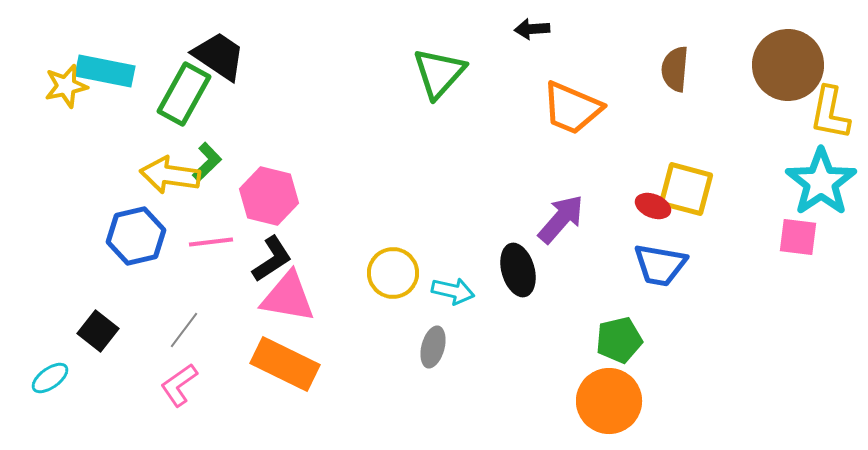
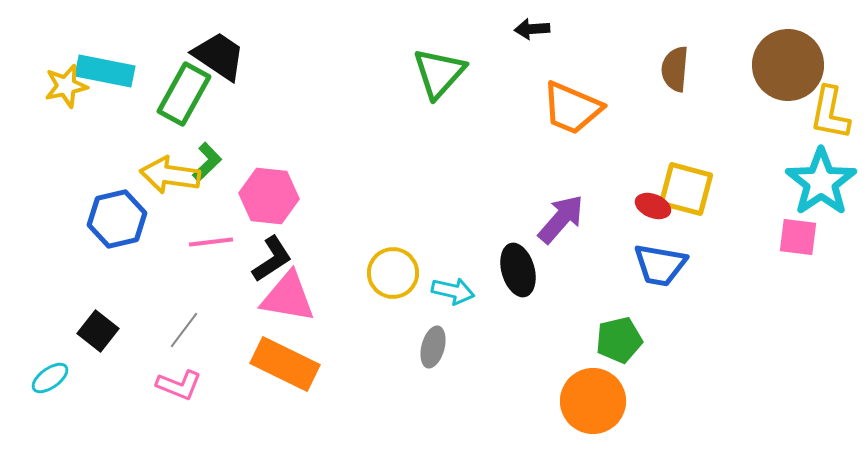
pink hexagon: rotated 8 degrees counterclockwise
blue hexagon: moved 19 px left, 17 px up
pink L-shape: rotated 123 degrees counterclockwise
orange circle: moved 16 px left
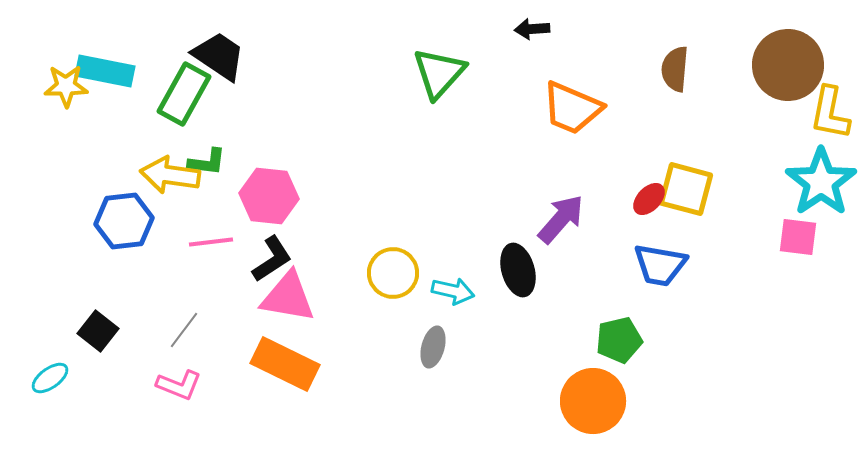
yellow star: rotated 12 degrees clockwise
green L-shape: rotated 51 degrees clockwise
red ellipse: moved 4 px left, 7 px up; rotated 68 degrees counterclockwise
blue hexagon: moved 7 px right, 2 px down; rotated 6 degrees clockwise
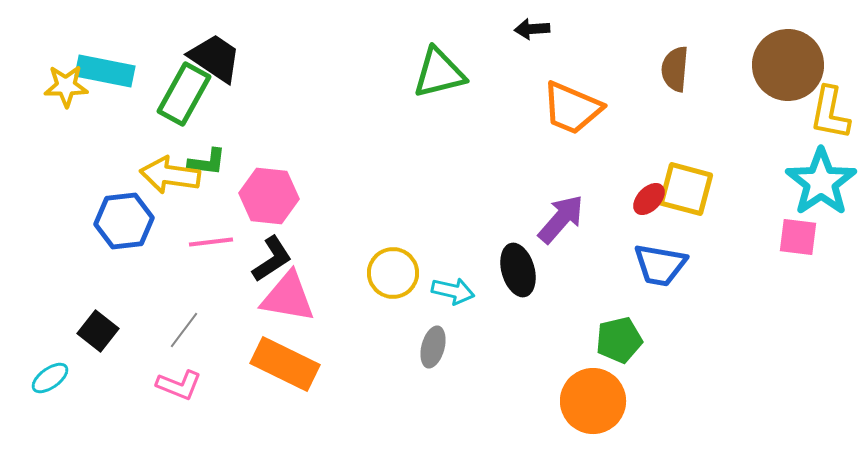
black trapezoid: moved 4 px left, 2 px down
green triangle: rotated 34 degrees clockwise
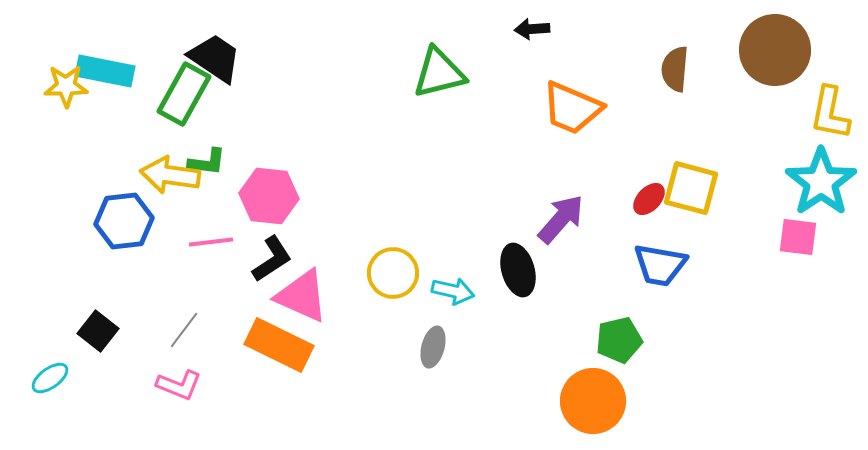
brown circle: moved 13 px left, 15 px up
yellow square: moved 5 px right, 1 px up
pink triangle: moved 14 px right, 1 px up; rotated 14 degrees clockwise
orange rectangle: moved 6 px left, 19 px up
